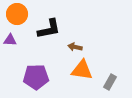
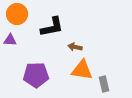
black L-shape: moved 3 px right, 2 px up
purple pentagon: moved 2 px up
gray rectangle: moved 6 px left, 2 px down; rotated 42 degrees counterclockwise
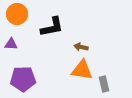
purple triangle: moved 1 px right, 4 px down
brown arrow: moved 6 px right
purple pentagon: moved 13 px left, 4 px down
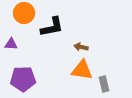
orange circle: moved 7 px right, 1 px up
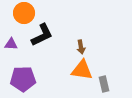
black L-shape: moved 10 px left, 8 px down; rotated 15 degrees counterclockwise
brown arrow: rotated 112 degrees counterclockwise
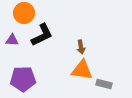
purple triangle: moved 1 px right, 4 px up
gray rectangle: rotated 63 degrees counterclockwise
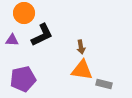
purple pentagon: rotated 10 degrees counterclockwise
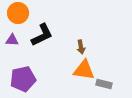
orange circle: moved 6 px left
orange triangle: moved 2 px right
